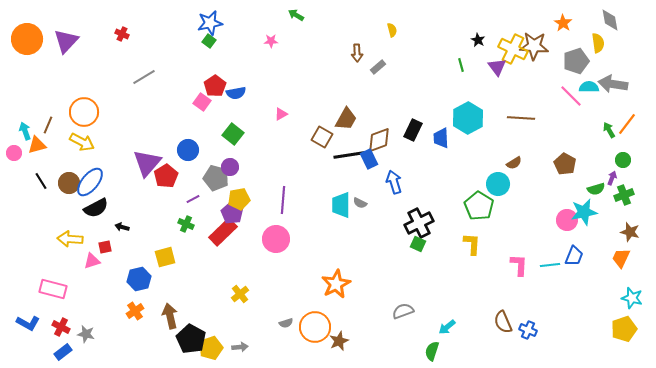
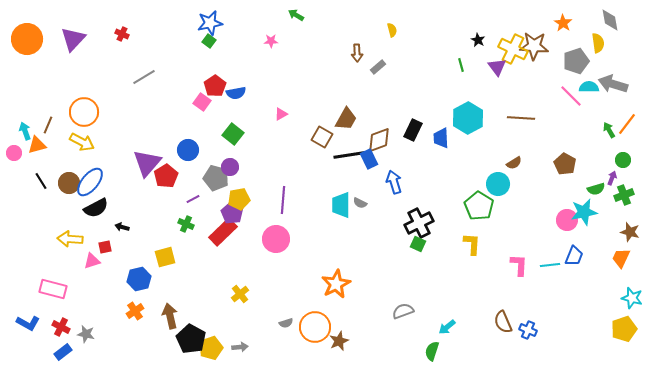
purple triangle at (66, 41): moved 7 px right, 2 px up
gray arrow at (613, 84): rotated 8 degrees clockwise
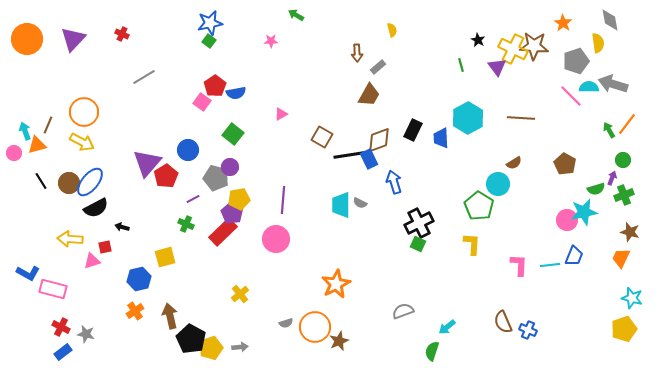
brown trapezoid at (346, 119): moved 23 px right, 24 px up
blue L-shape at (28, 323): moved 50 px up
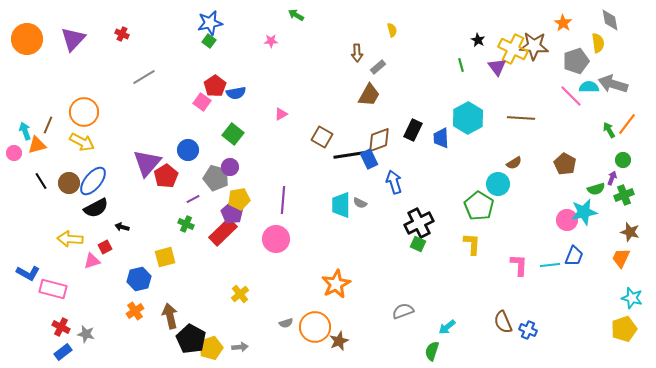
blue ellipse at (90, 182): moved 3 px right, 1 px up
red square at (105, 247): rotated 16 degrees counterclockwise
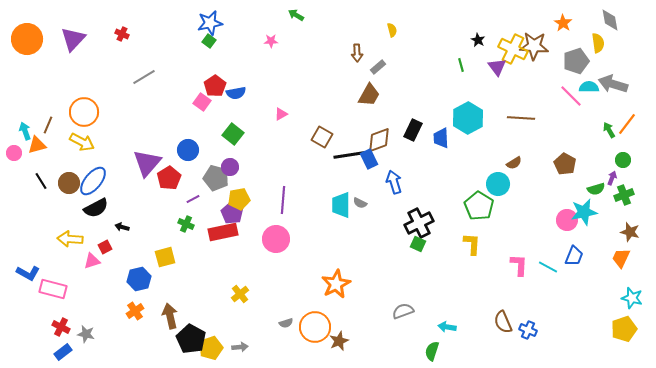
red pentagon at (166, 176): moved 3 px right, 2 px down
red rectangle at (223, 232): rotated 32 degrees clockwise
cyan line at (550, 265): moved 2 px left, 2 px down; rotated 36 degrees clockwise
cyan arrow at (447, 327): rotated 48 degrees clockwise
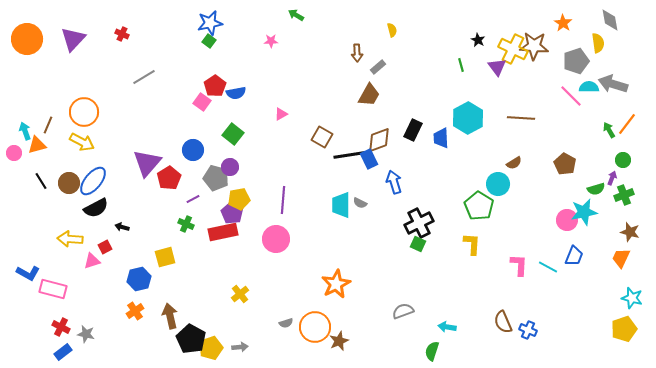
blue circle at (188, 150): moved 5 px right
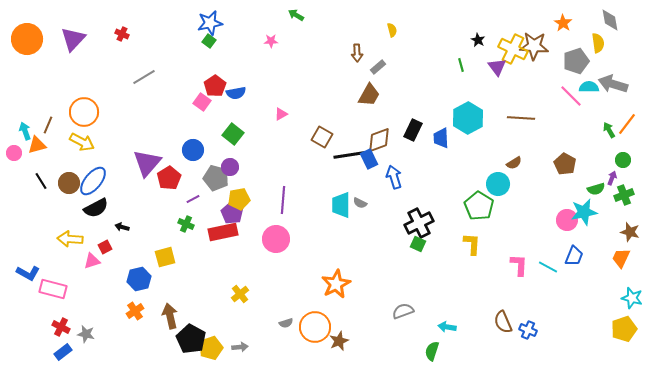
blue arrow at (394, 182): moved 5 px up
